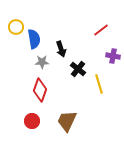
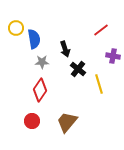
yellow circle: moved 1 px down
black arrow: moved 4 px right
red diamond: rotated 15 degrees clockwise
brown trapezoid: moved 1 px down; rotated 15 degrees clockwise
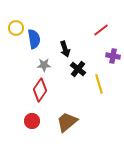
gray star: moved 2 px right, 3 px down
brown trapezoid: rotated 10 degrees clockwise
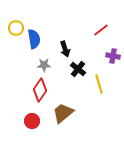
brown trapezoid: moved 4 px left, 9 px up
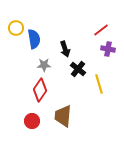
purple cross: moved 5 px left, 7 px up
brown trapezoid: moved 3 px down; rotated 45 degrees counterclockwise
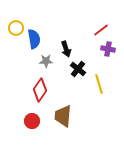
black arrow: moved 1 px right
gray star: moved 2 px right, 4 px up
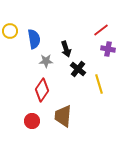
yellow circle: moved 6 px left, 3 px down
red diamond: moved 2 px right
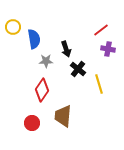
yellow circle: moved 3 px right, 4 px up
red circle: moved 2 px down
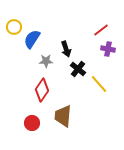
yellow circle: moved 1 px right
blue semicircle: moved 2 px left; rotated 138 degrees counterclockwise
yellow line: rotated 24 degrees counterclockwise
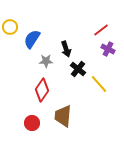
yellow circle: moved 4 px left
purple cross: rotated 16 degrees clockwise
